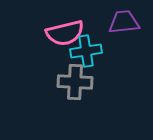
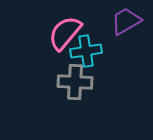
purple trapezoid: moved 2 px right, 1 px up; rotated 24 degrees counterclockwise
pink semicircle: rotated 144 degrees clockwise
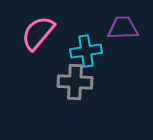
purple trapezoid: moved 3 px left, 7 px down; rotated 28 degrees clockwise
pink semicircle: moved 27 px left
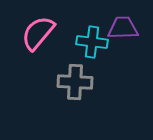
cyan cross: moved 6 px right, 9 px up; rotated 16 degrees clockwise
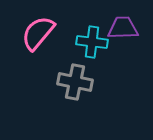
gray cross: rotated 8 degrees clockwise
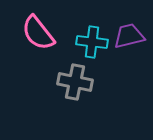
purple trapezoid: moved 6 px right, 8 px down; rotated 12 degrees counterclockwise
pink semicircle: rotated 78 degrees counterclockwise
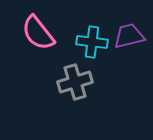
gray cross: rotated 28 degrees counterclockwise
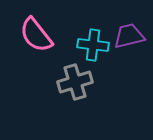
pink semicircle: moved 2 px left, 2 px down
cyan cross: moved 1 px right, 3 px down
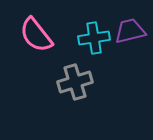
purple trapezoid: moved 1 px right, 5 px up
cyan cross: moved 1 px right, 7 px up; rotated 16 degrees counterclockwise
